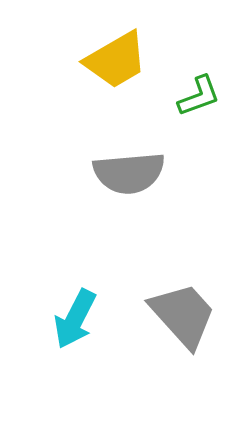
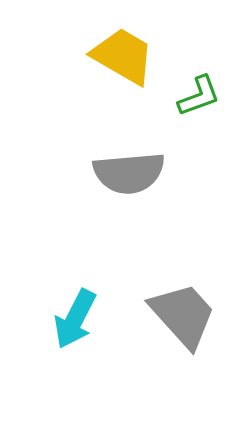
yellow trapezoid: moved 7 px right, 4 px up; rotated 120 degrees counterclockwise
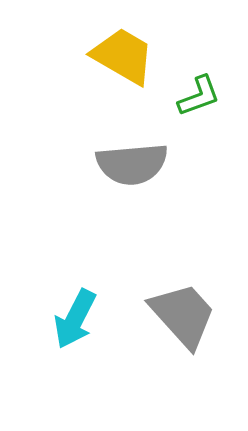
gray semicircle: moved 3 px right, 9 px up
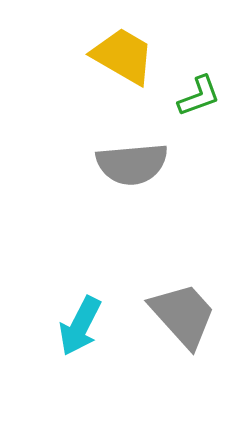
cyan arrow: moved 5 px right, 7 px down
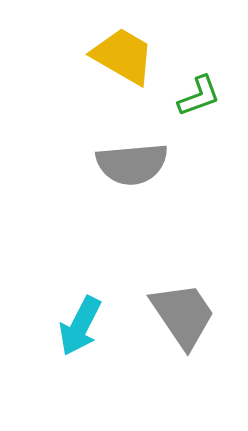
gray trapezoid: rotated 8 degrees clockwise
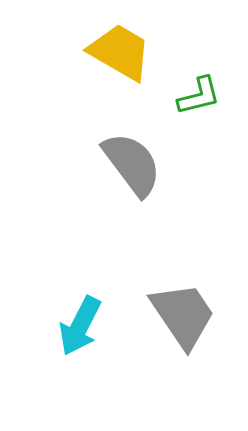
yellow trapezoid: moved 3 px left, 4 px up
green L-shape: rotated 6 degrees clockwise
gray semicircle: rotated 122 degrees counterclockwise
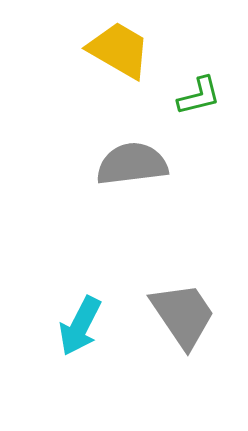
yellow trapezoid: moved 1 px left, 2 px up
gray semicircle: rotated 60 degrees counterclockwise
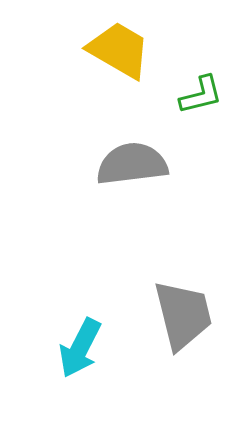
green L-shape: moved 2 px right, 1 px up
gray trapezoid: rotated 20 degrees clockwise
cyan arrow: moved 22 px down
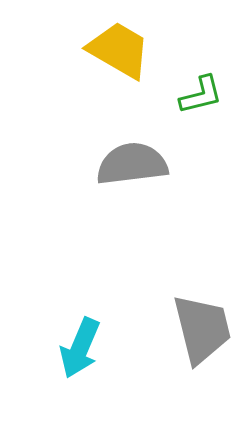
gray trapezoid: moved 19 px right, 14 px down
cyan arrow: rotated 4 degrees counterclockwise
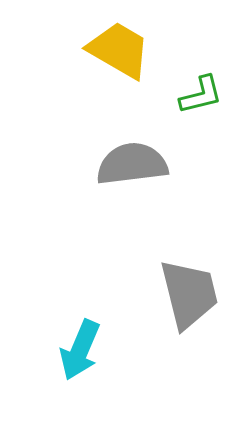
gray trapezoid: moved 13 px left, 35 px up
cyan arrow: moved 2 px down
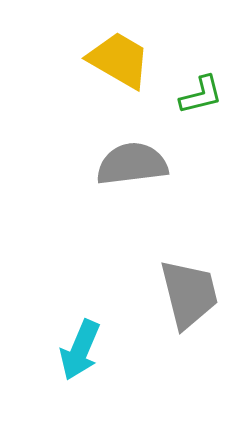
yellow trapezoid: moved 10 px down
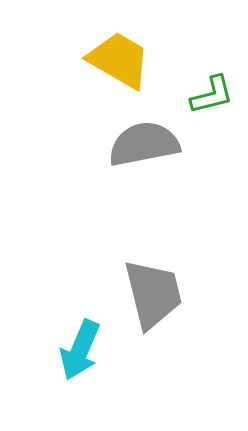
green L-shape: moved 11 px right
gray semicircle: moved 12 px right, 20 px up; rotated 4 degrees counterclockwise
gray trapezoid: moved 36 px left
